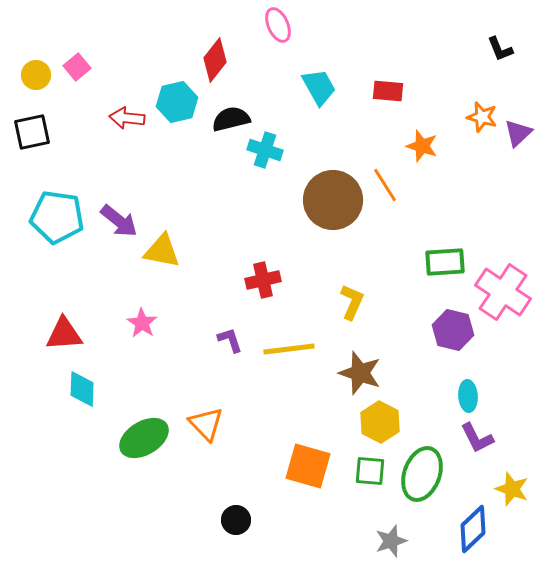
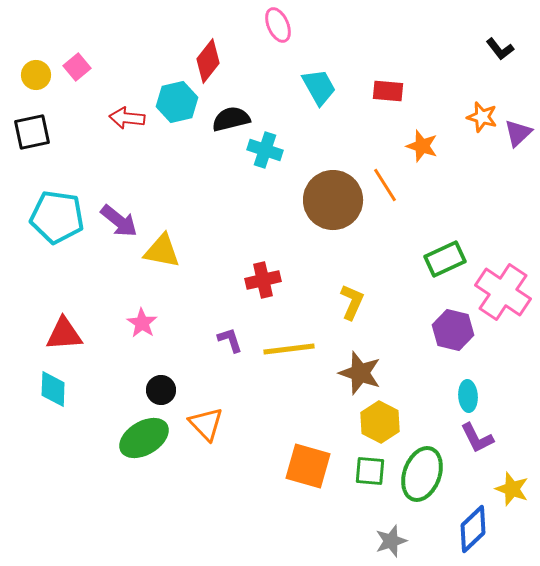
black L-shape at (500, 49): rotated 16 degrees counterclockwise
red diamond at (215, 60): moved 7 px left, 1 px down
green rectangle at (445, 262): moved 3 px up; rotated 21 degrees counterclockwise
cyan diamond at (82, 389): moved 29 px left
black circle at (236, 520): moved 75 px left, 130 px up
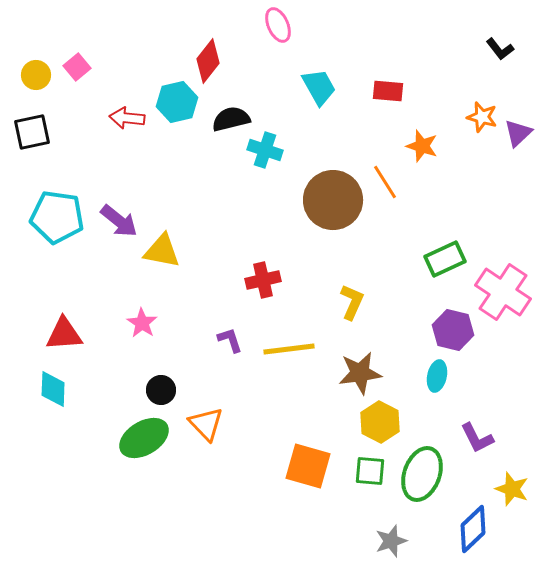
orange line at (385, 185): moved 3 px up
brown star at (360, 373): rotated 27 degrees counterclockwise
cyan ellipse at (468, 396): moved 31 px left, 20 px up; rotated 16 degrees clockwise
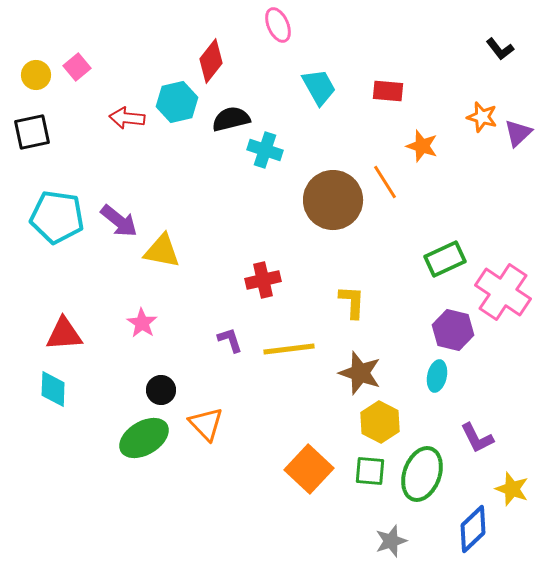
red diamond at (208, 61): moved 3 px right
yellow L-shape at (352, 302): rotated 21 degrees counterclockwise
brown star at (360, 373): rotated 27 degrees clockwise
orange square at (308, 466): moved 1 px right, 3 px down; rotated 27 degrees clockwise
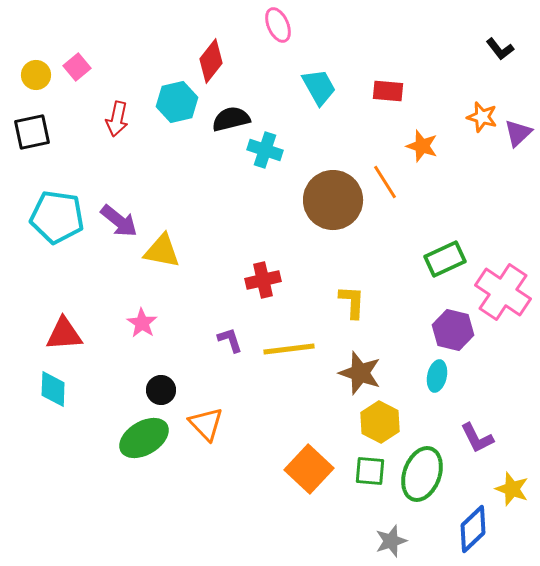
red arrow at (127, 118): moved 10 px left, 1 px down; rotated 84 degrees counterclockwise
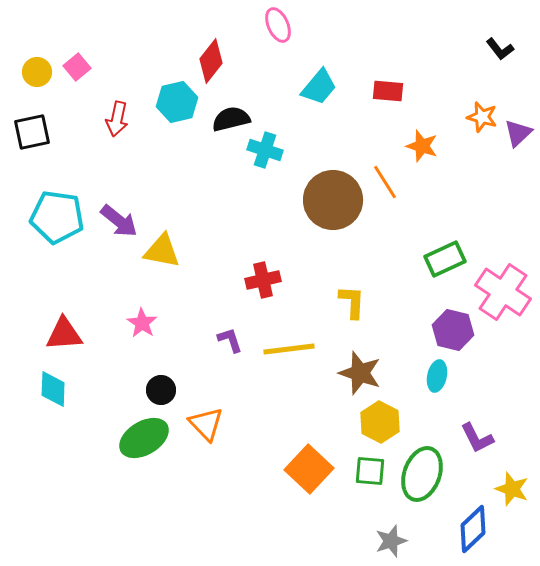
yellow circle at (36, 75): moved 1 px right, 3 px up
cyan trapezoid at (319, 87): rotated 69 degrees clockwise
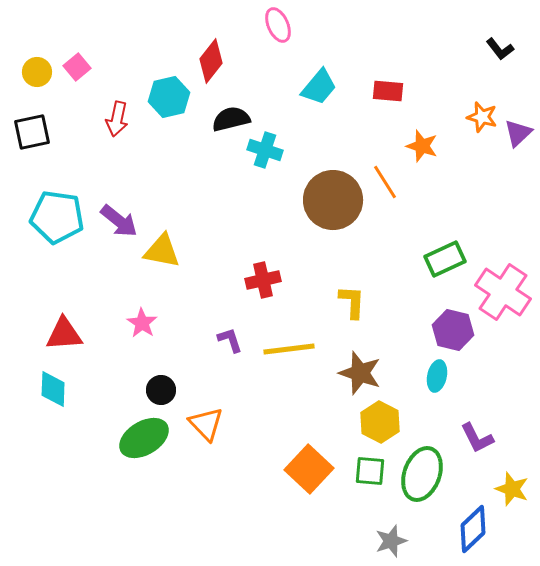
cyan hexagon at (177, 102): moved 8 px left, 5 px up
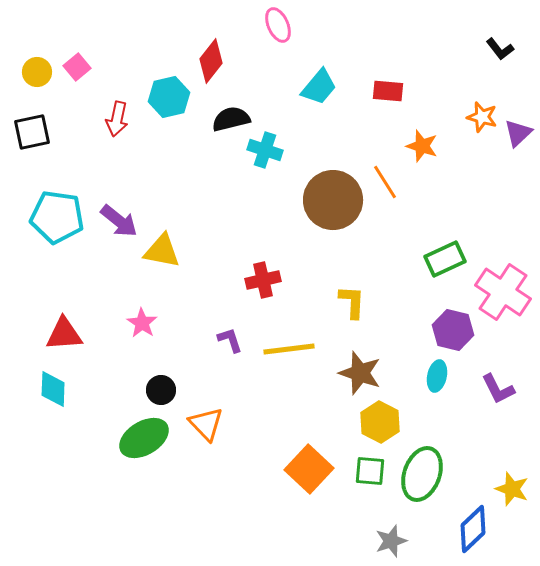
purple L-shape at (477, 438): moved 21 px right, 49 px up
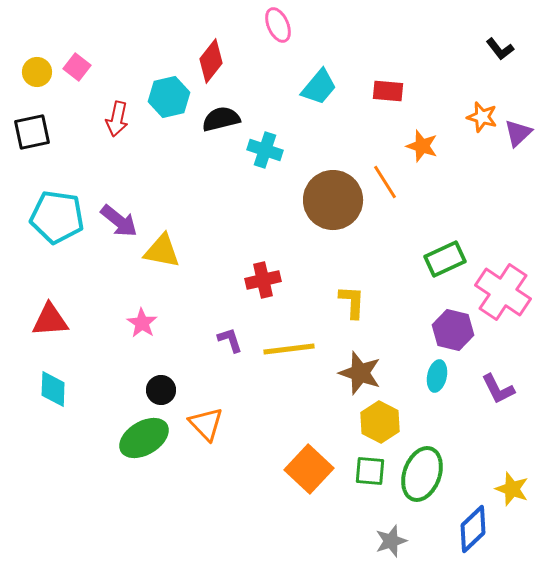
pink square at (77, 67): rotated 12 degrees counterclockwise
black semicircle at (231, 119): moved 10 px left
red triangle at (64, 334): moved 14 px left, 14 px up
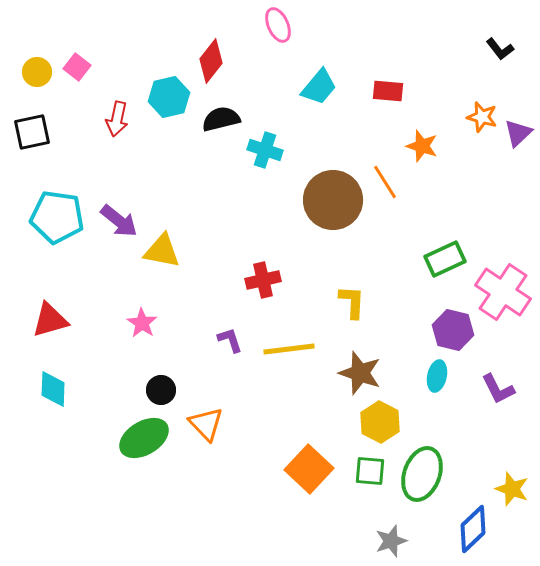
red triangle at (50, 320): rotated 12 degrees counterclockwise
